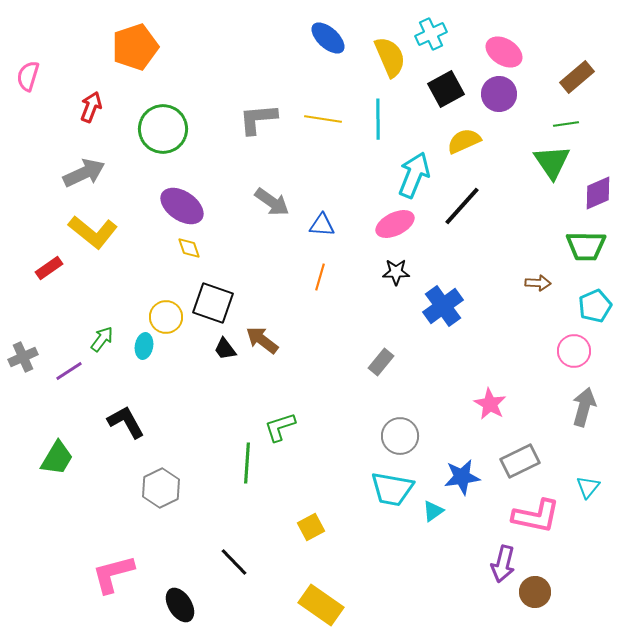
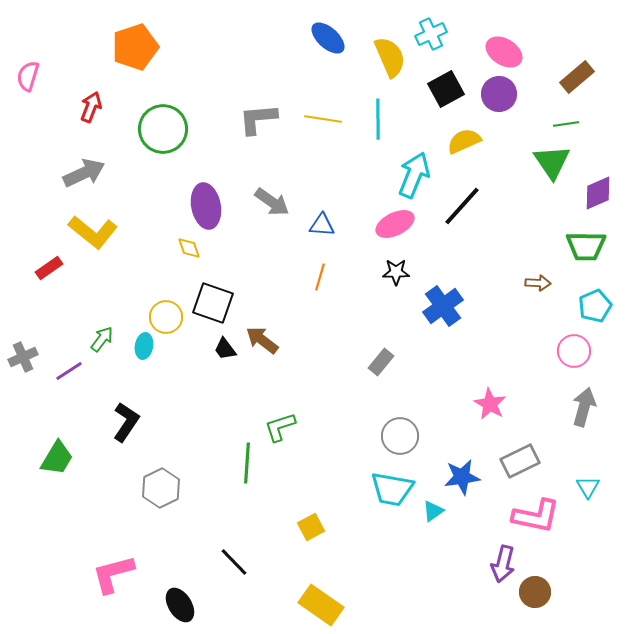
purple ellipse at (182, 206): moved 24 px right; rotated 45 degrees clockwise
black L-shape at (126, 422): rotated 63 degrees clockwise
cyan triangle at (588, 487): rotated 10 degrees counterclockwise
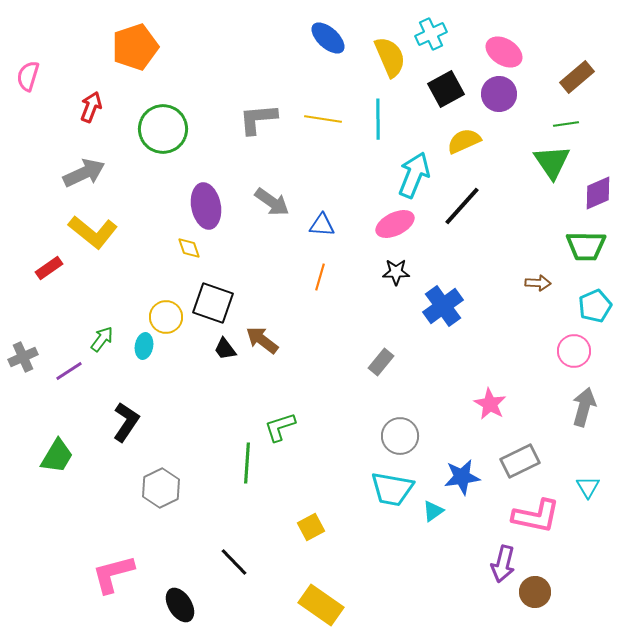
green trapezoid at (57, 458): moved 2 px up
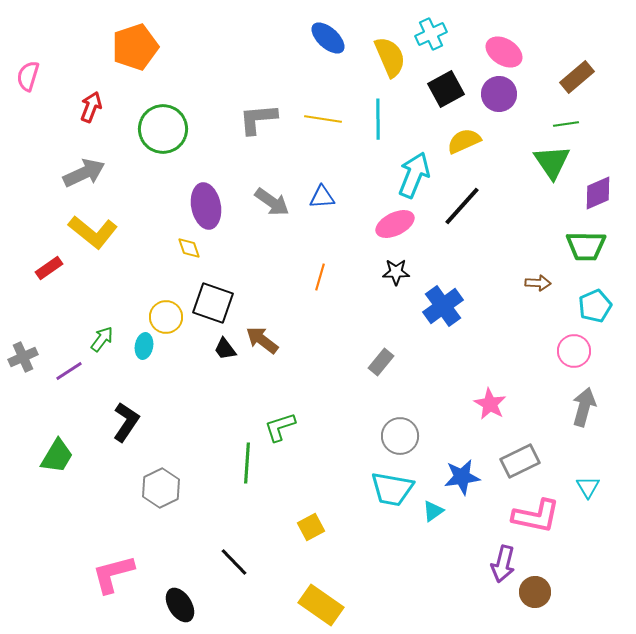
blue triangle at (322, 225): moved 28 px up; rotated 8 degrees counterclockwise
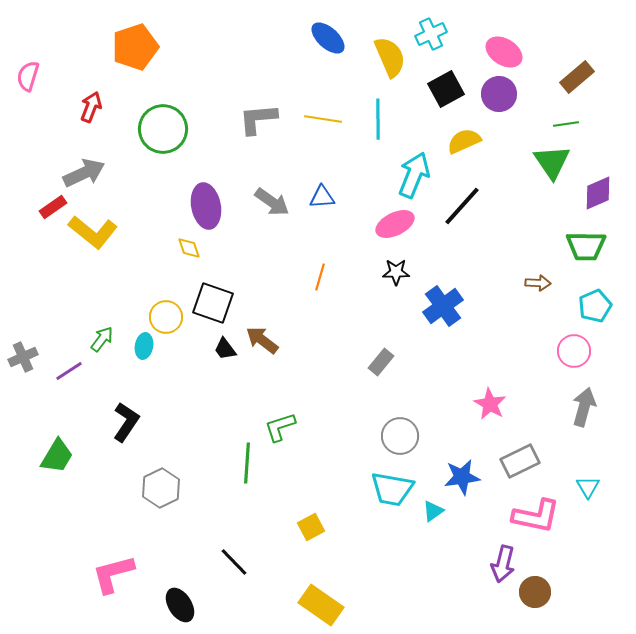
red rectangle at (49, 268): moved 4 px right, 61 px up
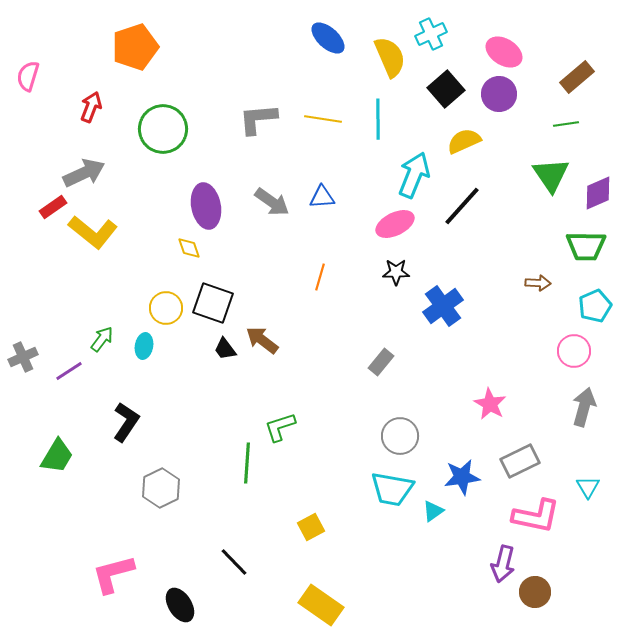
black square at (446, 89): rotated 12 degrees counterclockwise
green triangle at (552, 162): moved 1 px left, 13 px down
yellow circle at (166, 317): moved 9 px up
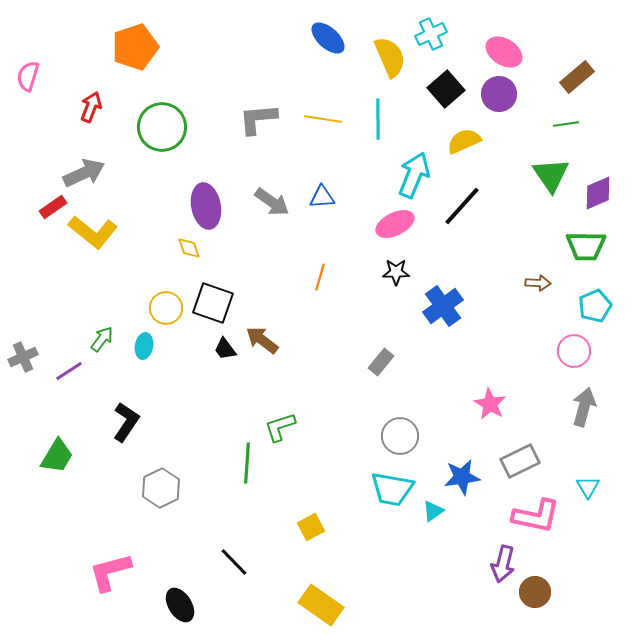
green circle at (163, 129): moved 1 px left, 2 px up
pink L-shape at (113, 574): moved 3 px left, 2 px up
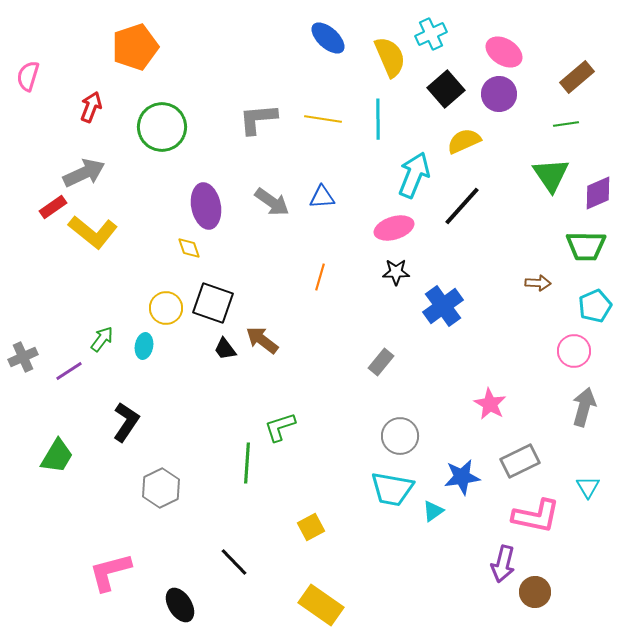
pink ellipse at (395, 224): moved 1 px left, 4 px down; rotated 9 degrees clockwise
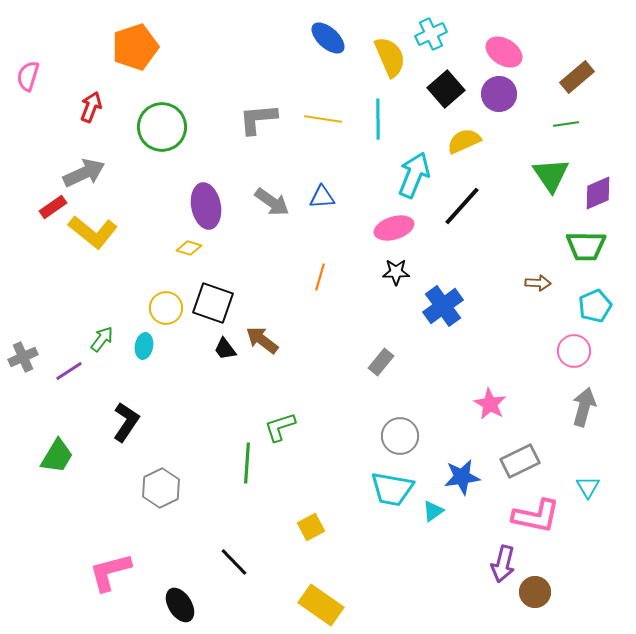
yellow diamond at (189, 248): rotated 55 degrees counterclockwise
